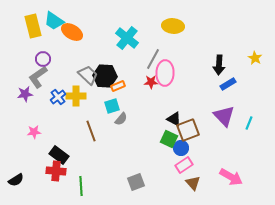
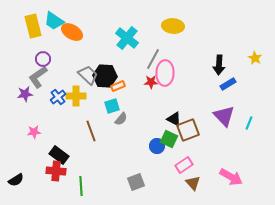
blue circle: moved 24 px left, 2 px up
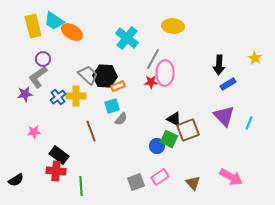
pink rectangle: moved 24 px left, 12 px down
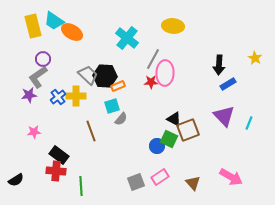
purple star: moved 4 px right, 1 px down
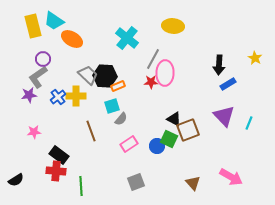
orange ellipse: moved 7 px down
pink rectangle: moved 31 px left, 33 px up
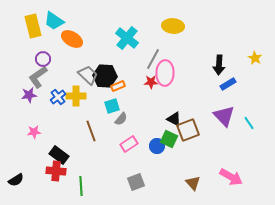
cyan line: rotated 56 degrees counterclockwise
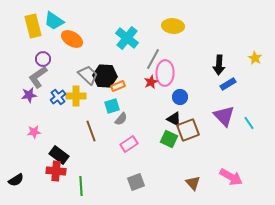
red star: rotated 24 degrees counterclockwise
blue circle: moved 23 px right, 49 px up
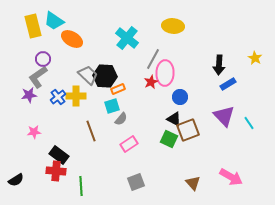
orange rectangle: moved 3 px down
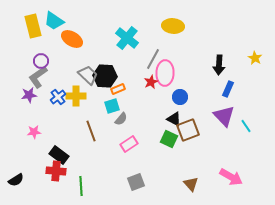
purple circle: moved 2 px left, 2 px down
blue rectangle: moved 5 px down; rotated 35 degrees counterclockwise
cyan line: moved 3 px left, 3 px down
brown triangle: moved 2 px left, 1 px down
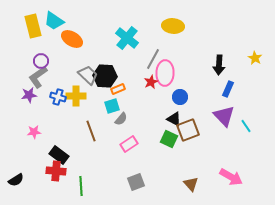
blue cross: rotated 35 degrees counterclockwise
